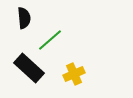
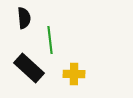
green line: rotated 56 degrees counterclockwise
yellow cross: rotated 25 degrees clockwise
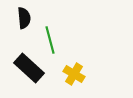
green line: rotated 8 degrees counterclockwise
yellow cross: rotated 30 degrees clockwise
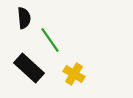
green line: rotated 20 degrees counterclockwise
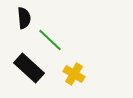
green line: rotated 12 degrees counterclockwise
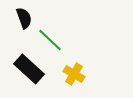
black semicircle: rotated 15 degrees counterclockwise
black rectangle: moved 1 px down
